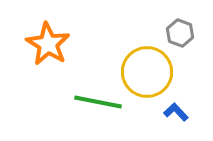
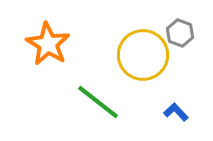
yellow circle: moved 4 px left, 17 px up
green line: rotated 27 degrees clockwise
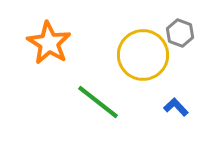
orange star: moved 1 px right, 1 px up
blue L-shape: moved 5 px up
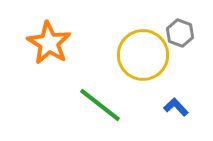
green line: moved 2 px right, 3 px down
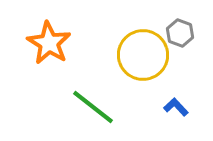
green line: moved 7 px left, 2 px down
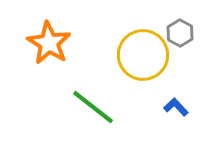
gray hexagon: rotated 8 degrees clockwise
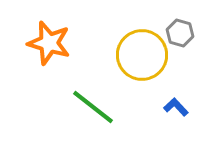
gray hexagon: rotated 12 degrees counterclockwise
orange star: rotated 15 degrees counterclockwise
yellow circle: moved 1 px left
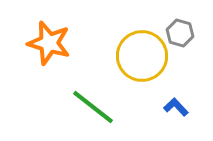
yellow circle: moved 1 px down
